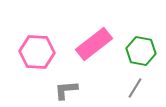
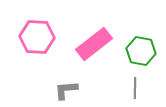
pink hexagon: moved 15 px up
gray line: rotated 30 degrees counterclockwise
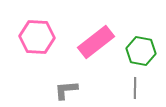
pink rectangle: moved 2 px right, 2 px up
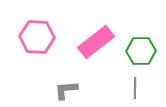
green hexagon: rotated 12 degrees counterclockwise
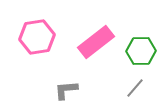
pink hexagon: rotated 12 degrees counterclockwise
gray line: rotated 40 degrees clockwise
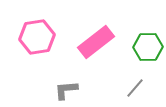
green hexagon: moved 7 px right, 4 px up
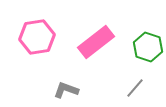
green hexagon: rotated 20 degrees clockwise
gray L-shape: rotated 25 degrees clockwise
